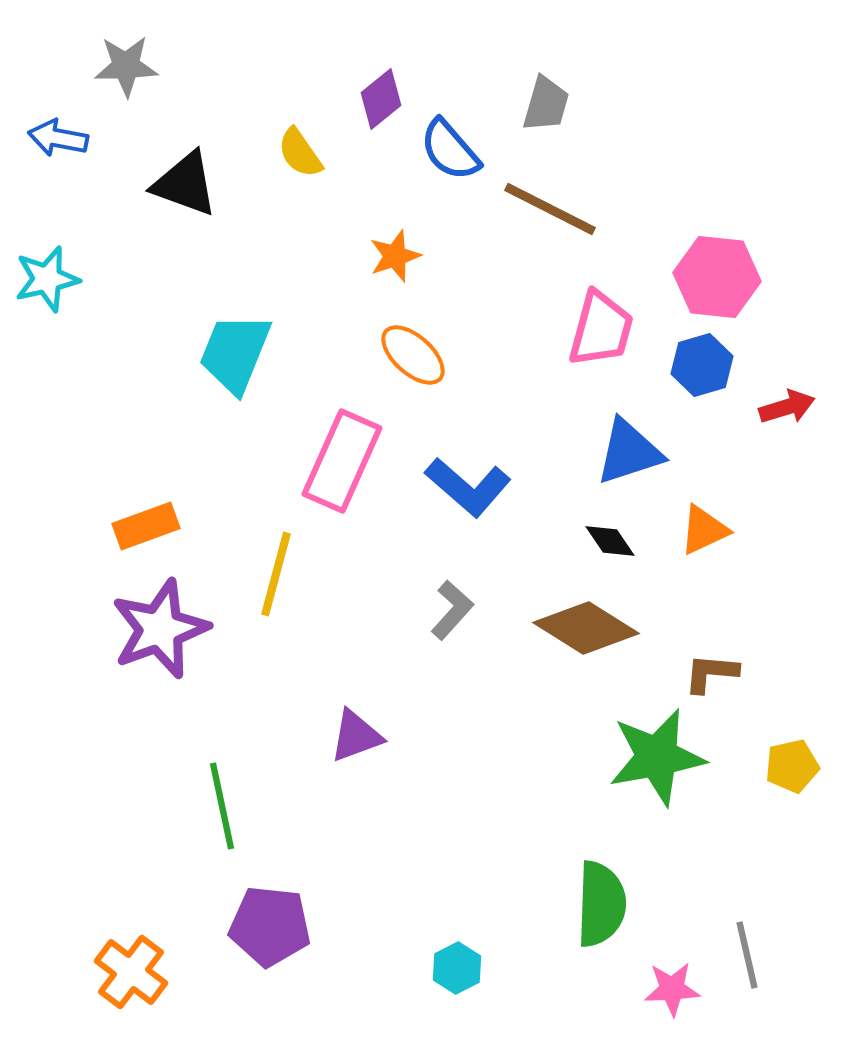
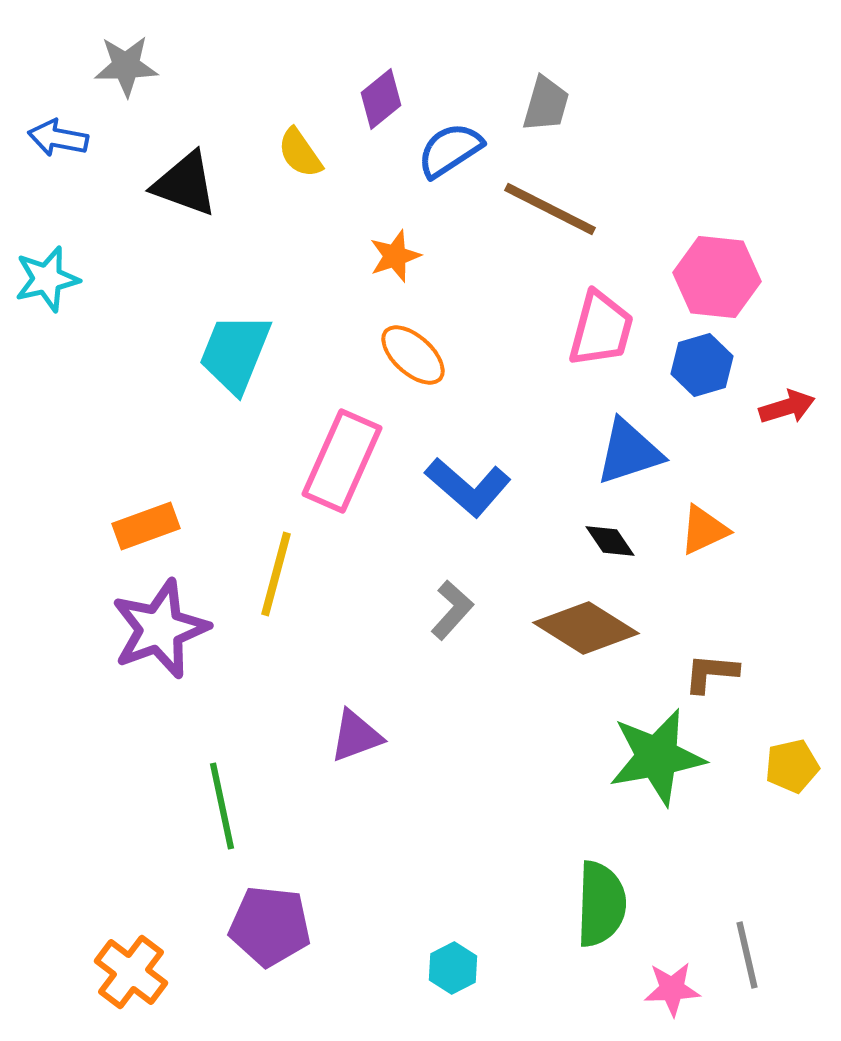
blue semicircle: rotated 98 degrees clockwise
cyan hexagon: moved 4 px left
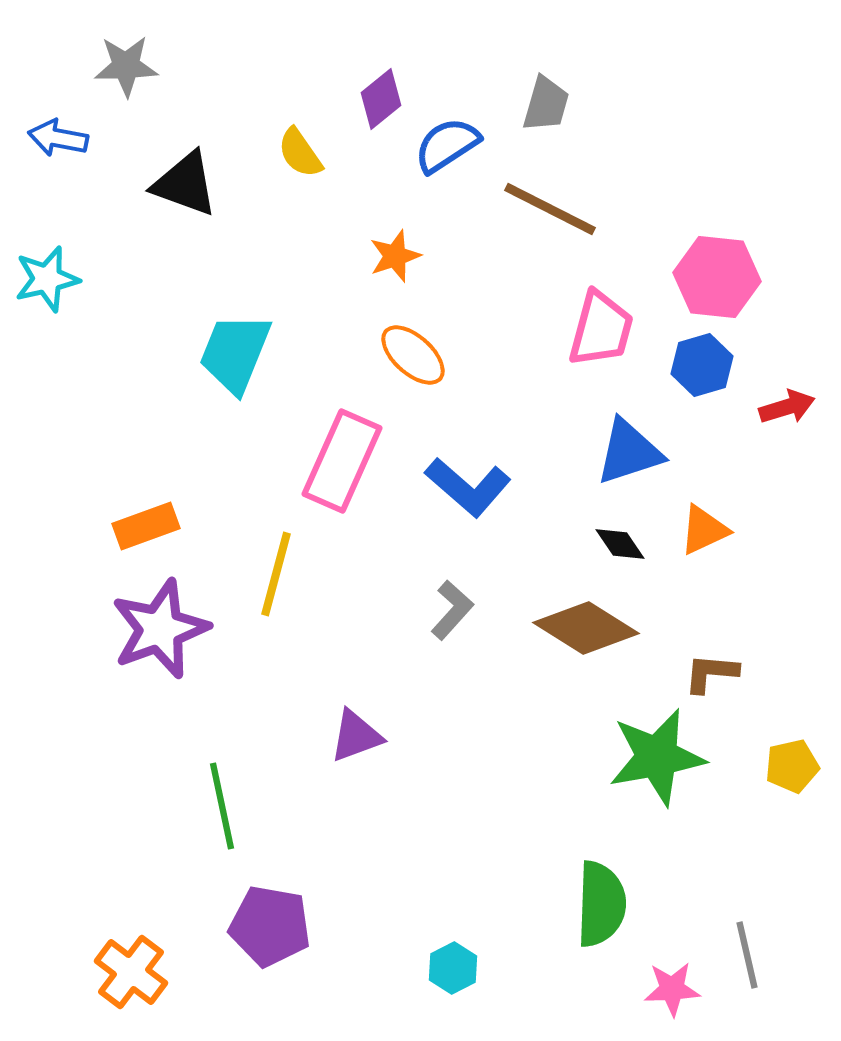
blue semicircle: moved 3 px left, 5 px up
black diamond: moved 10 px right, 3 px down
purple pentagon: rotated 4 degrees clockwise
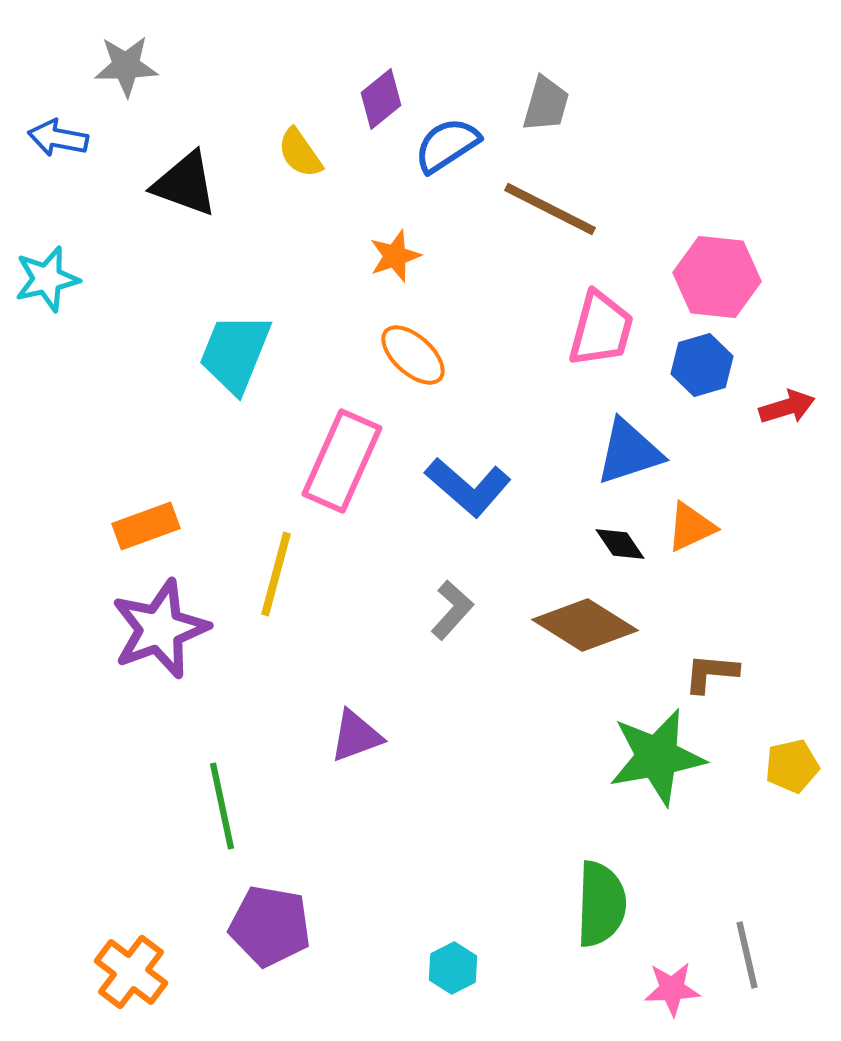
orange triangle: moved 13 px left, 3 px up
brown diamond: moved 1 px left, 3 px up
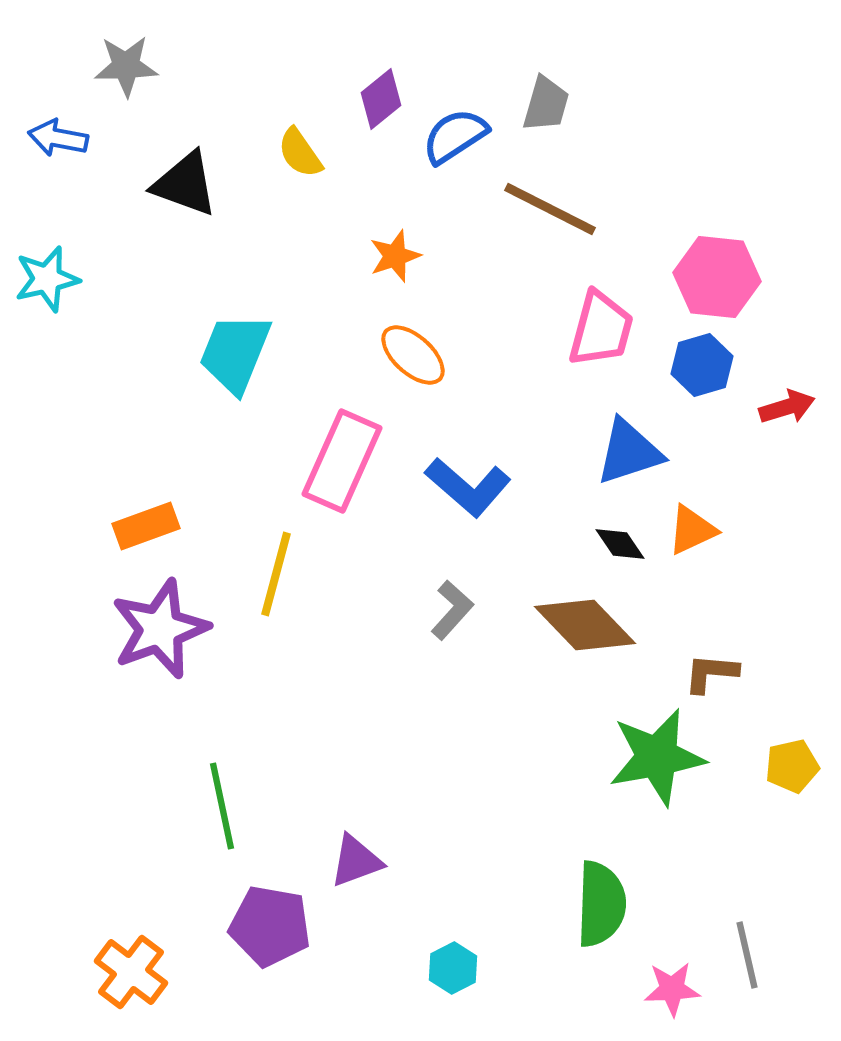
blue semicircle: moved 8 px right, 9 px up
orange triangle: moved 1 px right, 3 px down
brown diamond: rotated 14 degrees clockwise
purple triangle: moved 125 px down
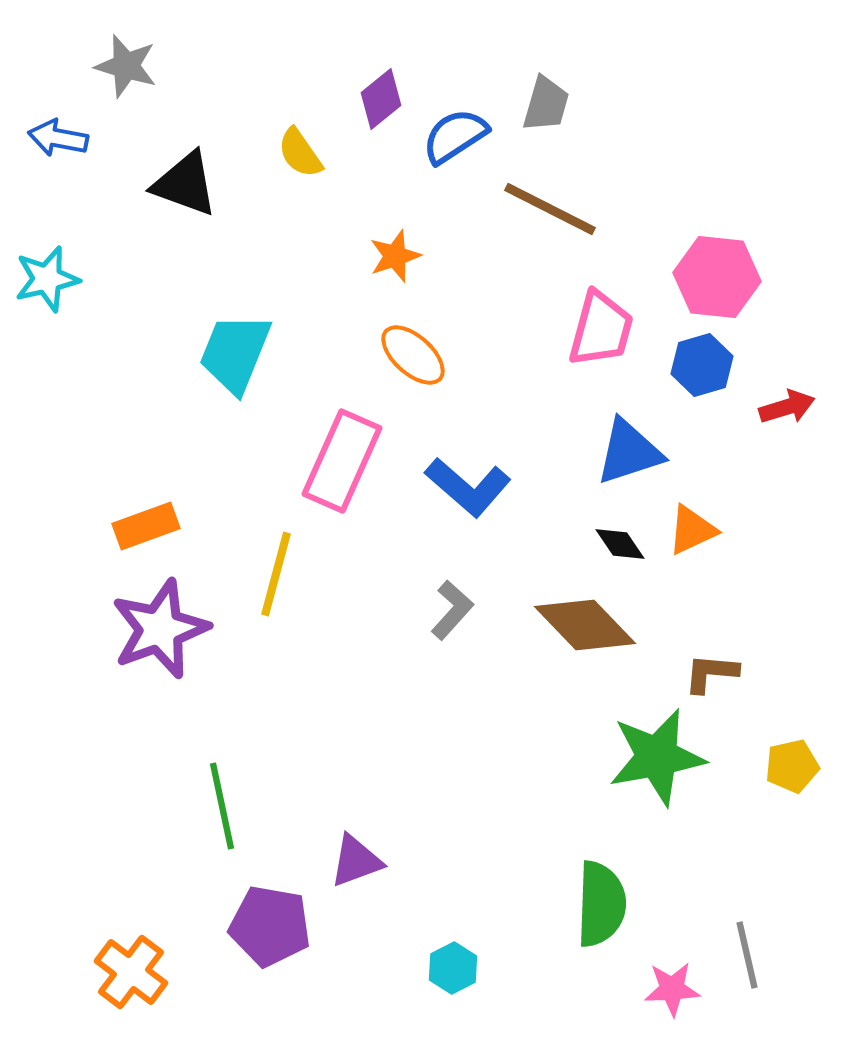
gray star: rotated 18 degrees clockwise
